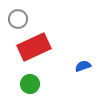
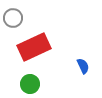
gray circle: moved 5 px left, 1 px up
blue semicircle: rotated 84 degrees clockwise
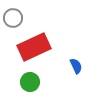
blue semicircle: moved 7 px left
green circle: moved 2 px up
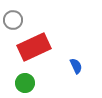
gray circle: moved 2 px down
green circle: moved 5 px left, 1 px down
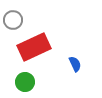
blue semicircle: moved 1 px left, 2 px up
green circle: moved 1 px up
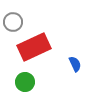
gray circle: moved 2 px down
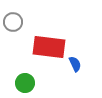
red rectangle: moved 15 px right; rotated 32 degrees clockwise
green circle: moved 1 px down
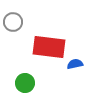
blue semicircle: rotated 77 degrees counterclockwise
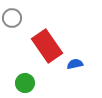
gray circle: moved 1 px left, 4 px up
red rectangle: moved 2 px left, 1 px up; rotated 48 degrees clockwise
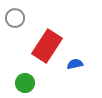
gray circle: moved 3 px right
red rectangle: rotated 68 degrees clockwise
